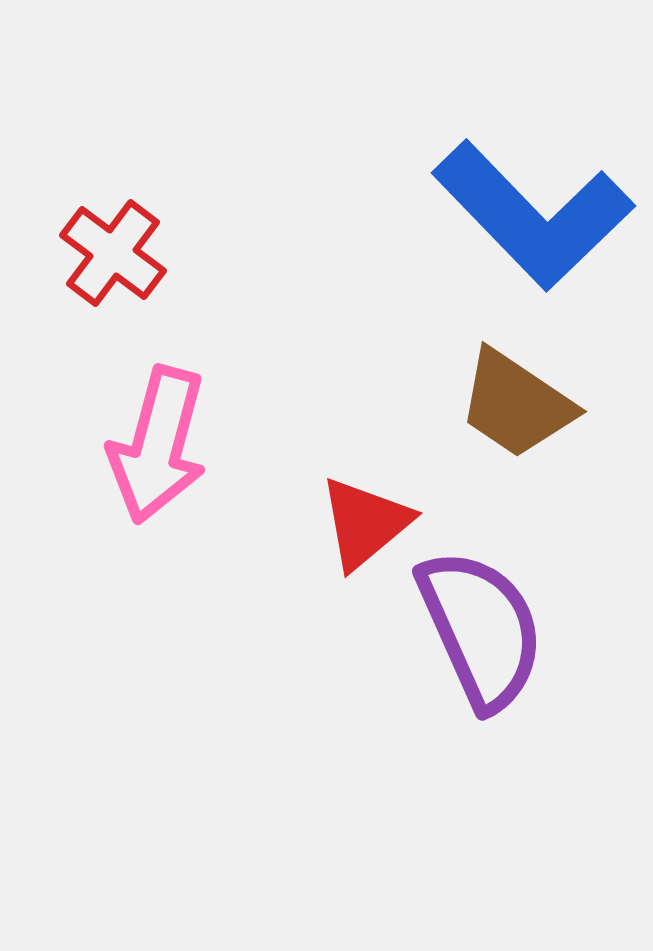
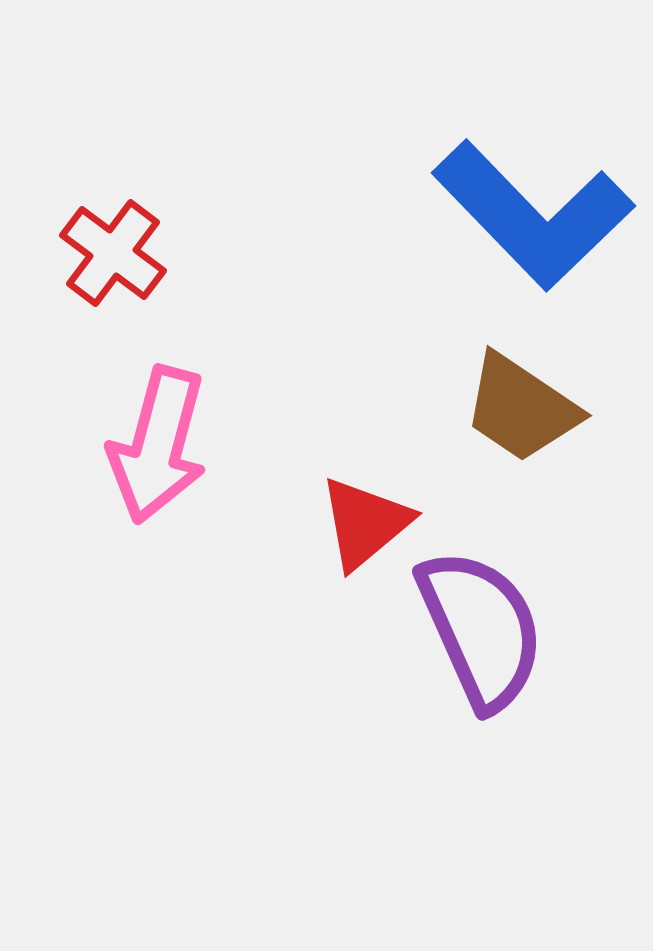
brown trapezoid: moved 5 px right, 4 px down
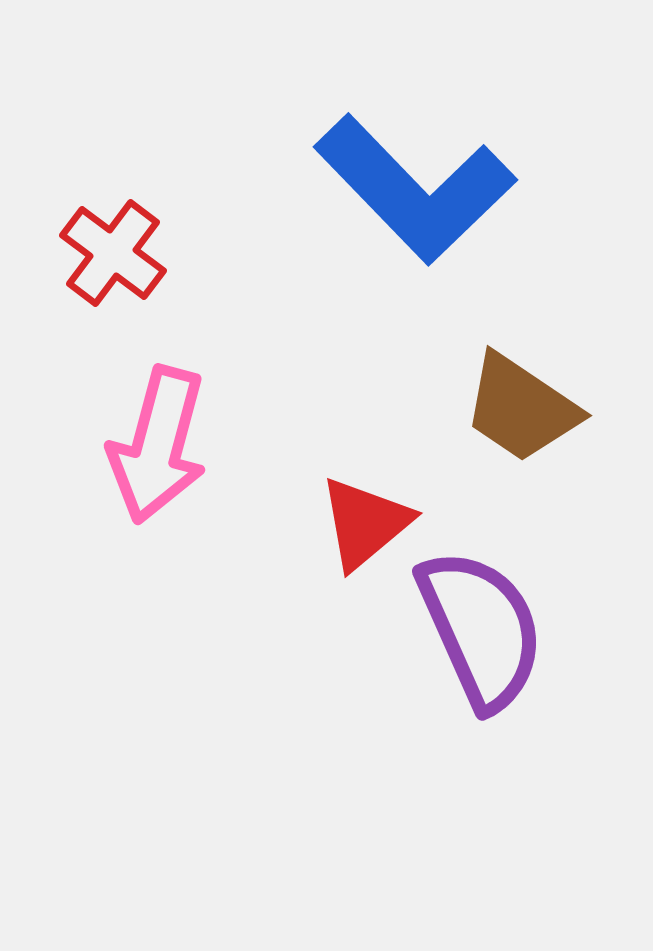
blue L-shape: moved 118 px left, 26 px up
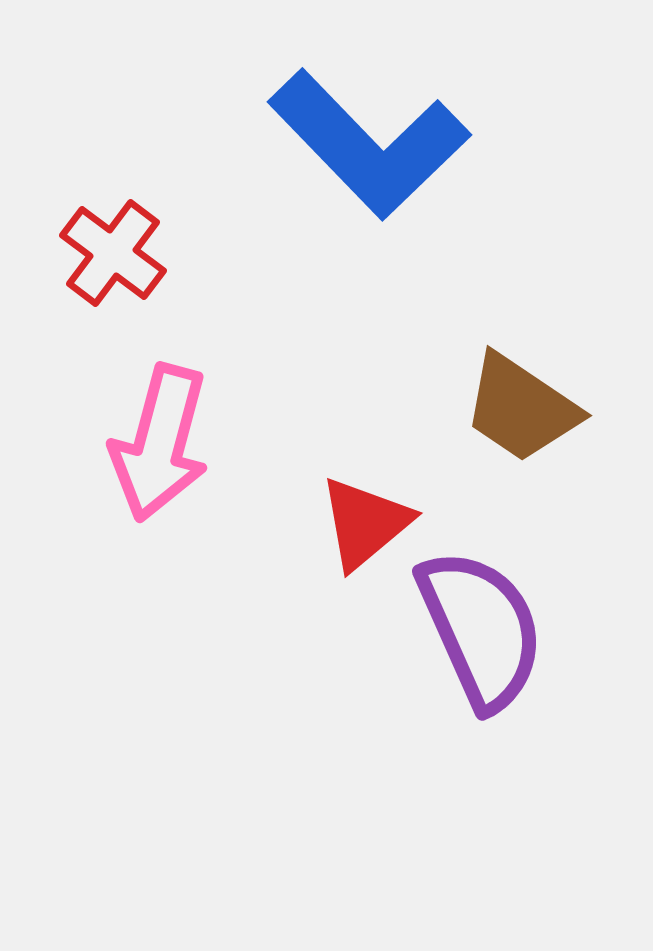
blue L-shape: moved 46 px left, 45 px up
pink arrow: moved 2 px right, 2 px up
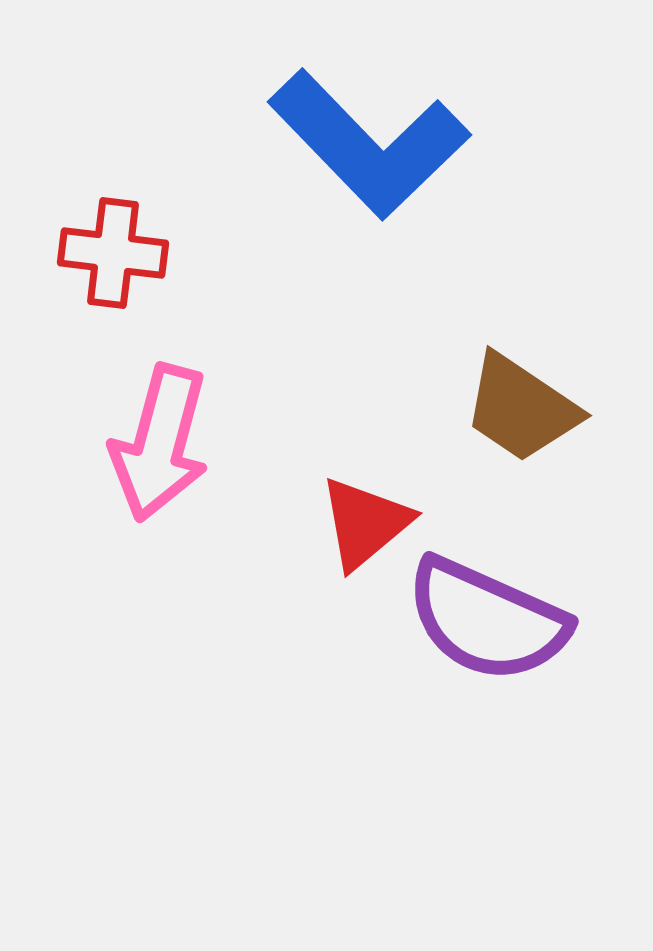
red cross: rotated 30 degrees counterclockwise
purple semicircle: moved 6 px right, 9 px up; rotated 138 degrees clockwise
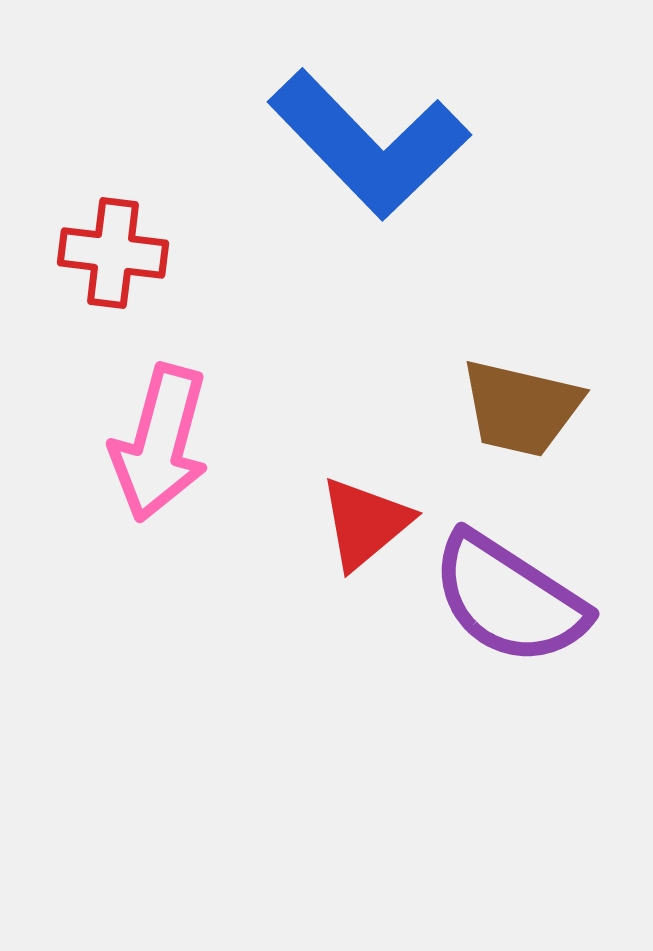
brown trapezoid: rotated 21 degrees counterclockwise
purple semicircle: moved 22 px right, 21 px up; rotated 9 degrees clockwise
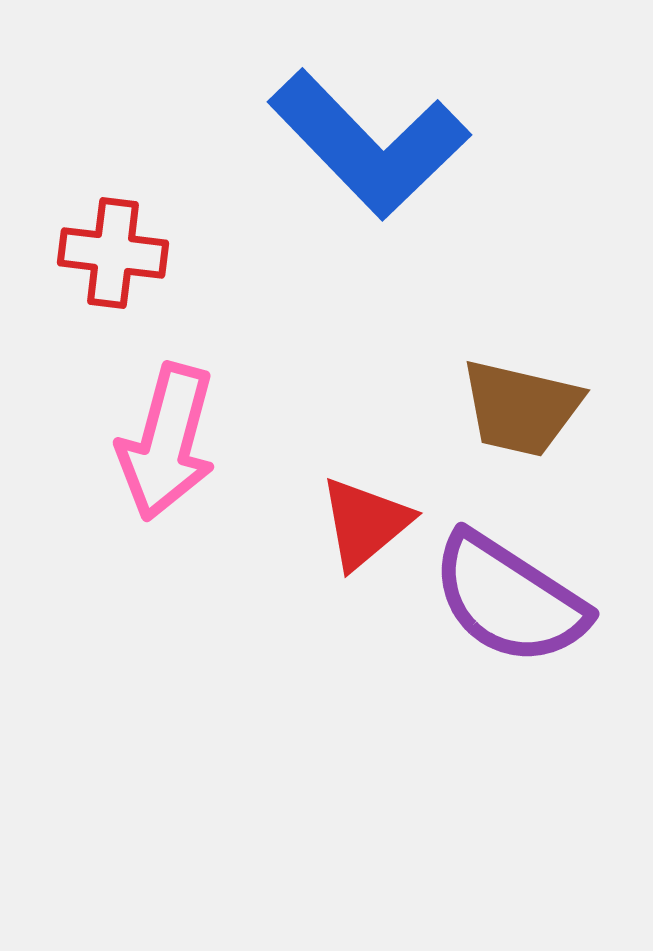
pink arrow: moved 7 px right, 1 px up
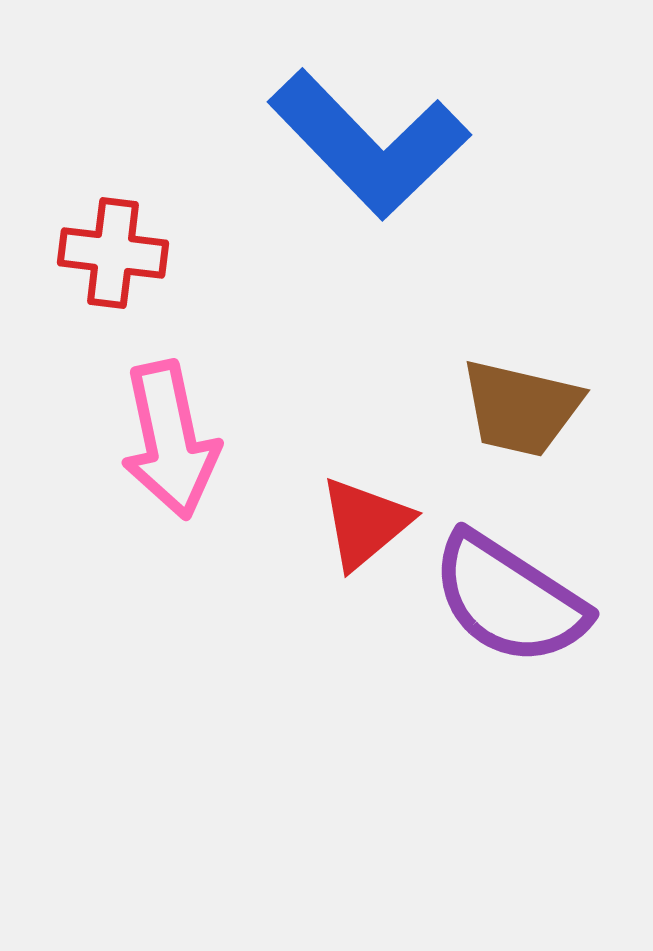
pink arrow: moved 3 px right, 2 px up; rotated 27 degrees counterclockwise
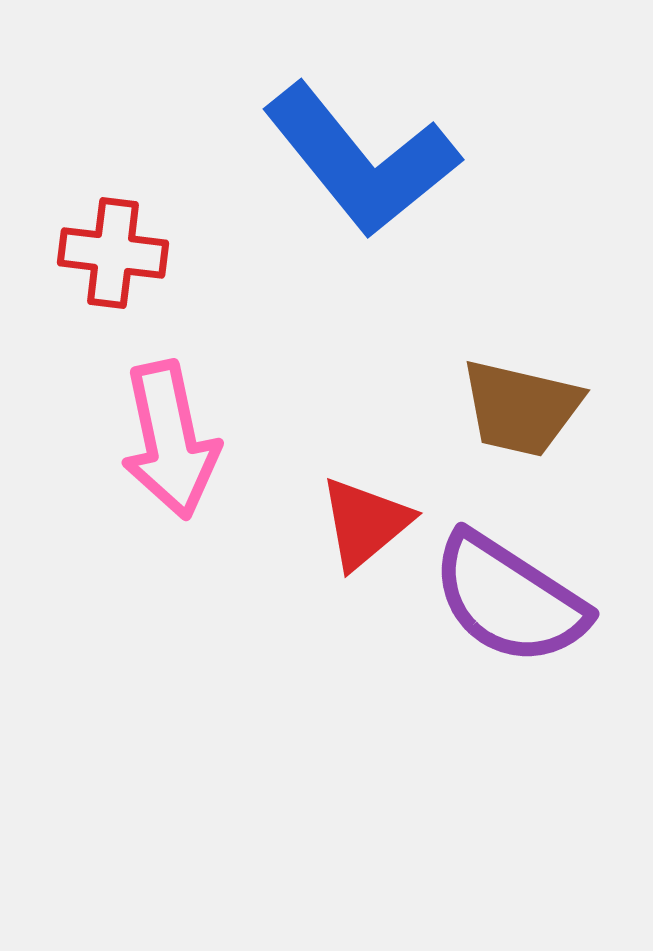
blue L-shape: moved 8 px left, 16 px down; rotated 5 degrees clockwise
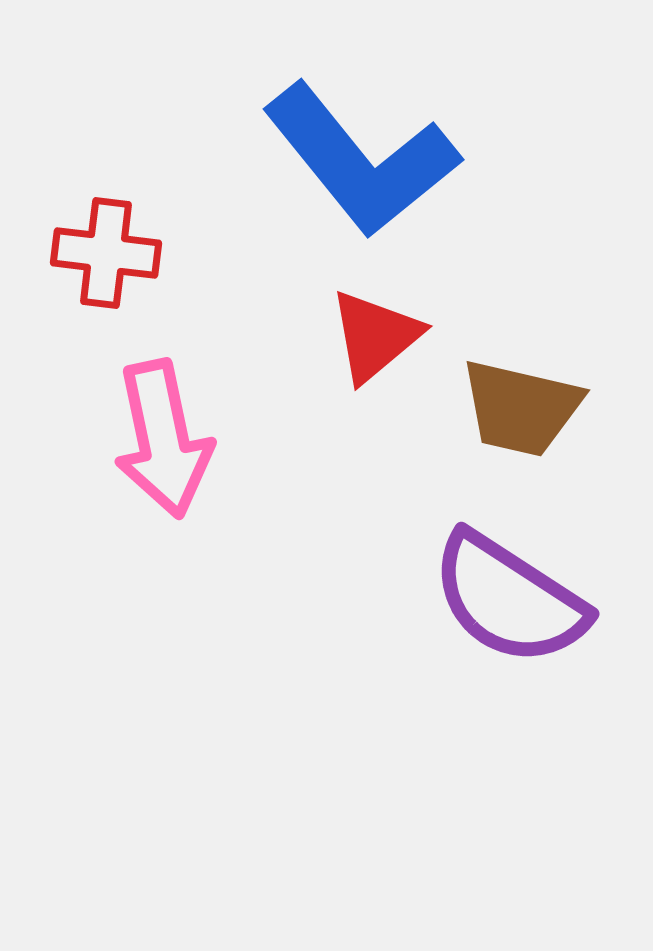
red cross: moved 7 px left
pink arrow: moved 7 px left, 1 px up
red triangle: moved 10 px right, 187 px up
